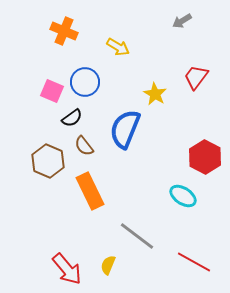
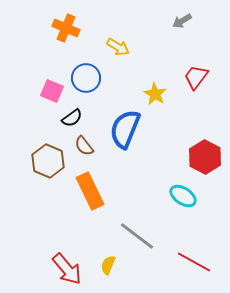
orange cross: moved 2 px right, 3 px up
blue circle: moved 1 px right, 4 px up
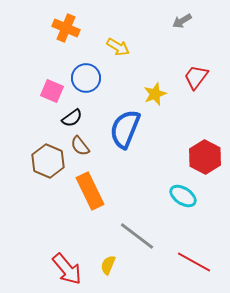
yellow star: rotated 20 degrees clockwise
brown semicircle: moved 4 px left
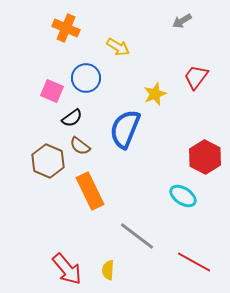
brown semicircle: rotated 15 degrees counterclockwise
yellow semicircle: moved 5 px down; rotated 18 degrees counterclockwise
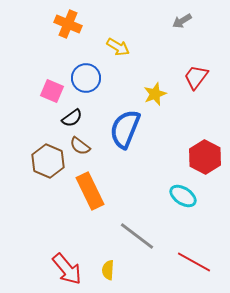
orange cross: moved 2 px right, 4 px up
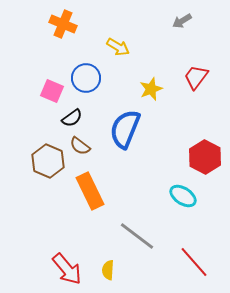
orange cross: moved 5 px left
yellow star: moved 4 px left, 5 px up
red line: rotated 20 degrees clockwise
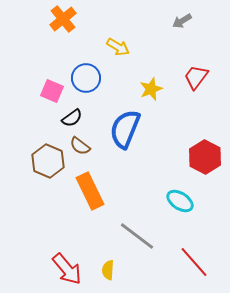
orange cross: moved 5 px up; rotated 28 degrees clockwise
cyan ellipse: moved 3 px left, 5 px down
